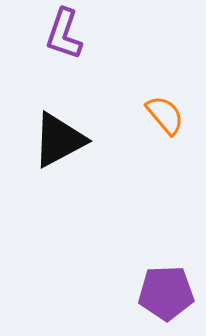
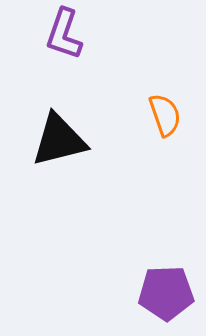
orange semicircle: rotated 21 degrees clockwise
black triangle: rotated 14 degrees clockwise
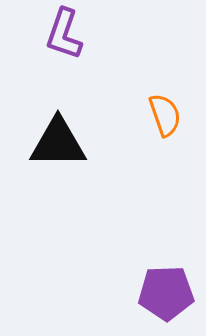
black triangle: moved 1 px left, 3 px down; rotated 14 degrees clockwise
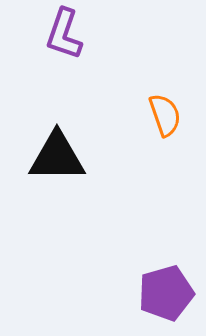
black triangle: moved 1 px left, 14 px down
purple pentagon: rotated 14 degrees counterclockwise
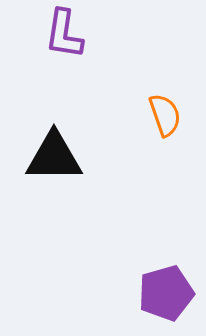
purple L-shape: rotated 10 degrees counterclockwise
black triangle: moved 3 px left
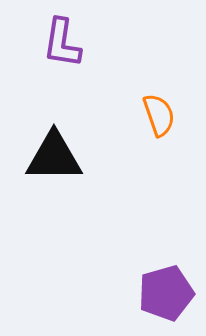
purple L-shape: moved 2 px left, 9 px down
orange semicircle: moved 6 px left
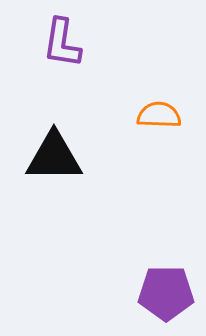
orange semicircle: rotated 69 degrees counterclockwise
purple pentagon: rotated 16 degrees clockwise
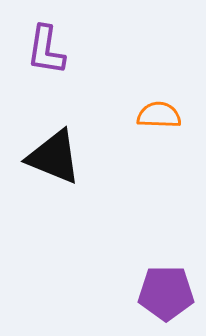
purple L-shape: moved 16 px left, 7 px down
black triangle: rotated 22 degrees clockwise
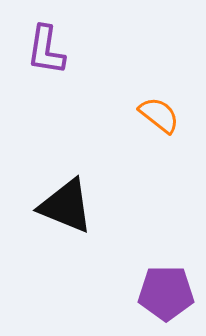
orange semicircle: rotated 36 degrees clockwise
black triangle: moved 12 px right, 49 px down
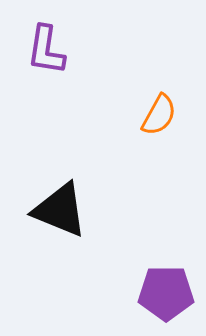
orange semicircle: rotated 81 degrees clockwise
black triangle: moved 6 px left, 4 px down
